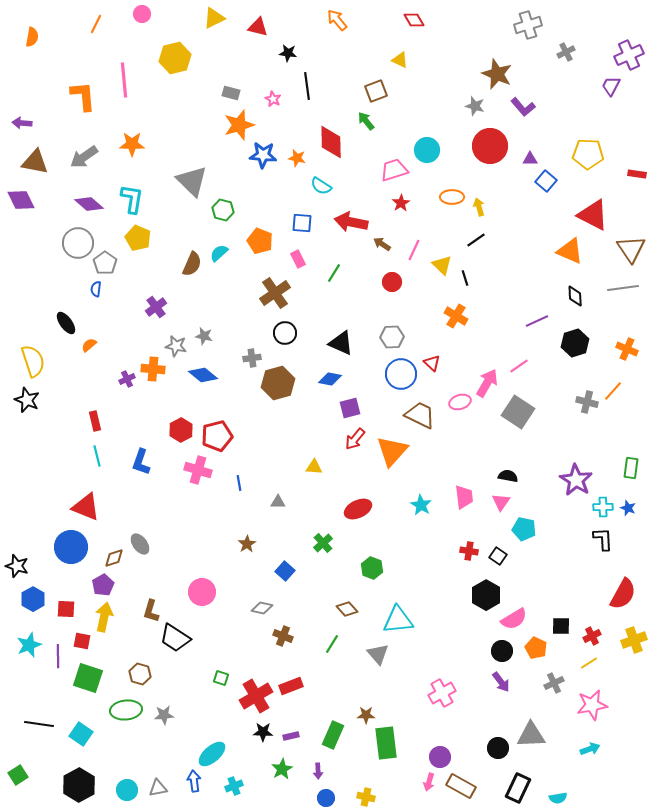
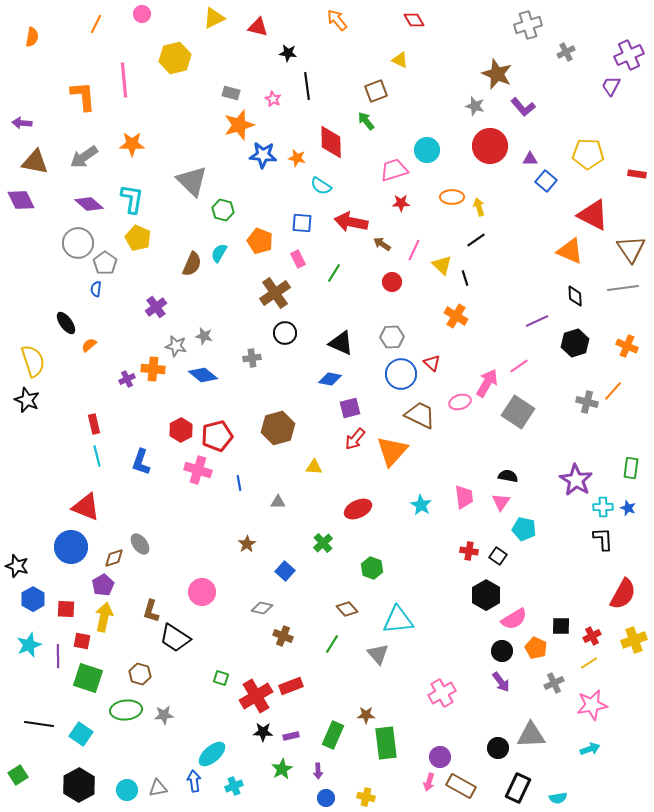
red star at (401, 203): rotated 30 degrees clockwise
cyan semicircle at (219, 253): rotated 18 degrees counterclockwise
orange cross at (627, 349): moved 3 px up
brown hexagon at (278, 383): moved 45 px down
red rectangle at (95, 421): moved 1 px left, 3 px down
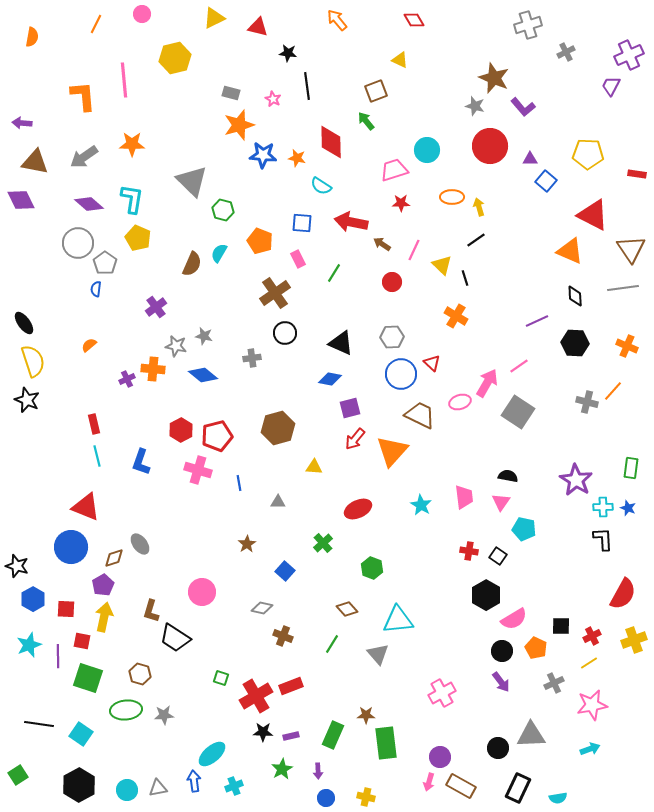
brown star at (497, 74): moved 3 px left, 4 px down
black ellipse at (66, 323): moved 42 px left
black hexagon at (575, 343): rotated 20 degrees clockwise
